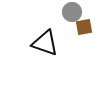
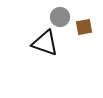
gray circle: moved 12 px left, 5 px down
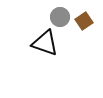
brown square: moved 6 px up; rotated 24 degrees counterclockwise
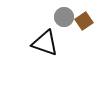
gray circle: moved 4 px right
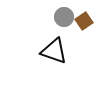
black triangle: moved 9 px right, 8 px down
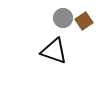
gray circle: moved 1 px left, 1 px down
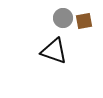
brown square: rotated 24 degrees clockwise
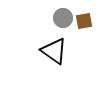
black triangle: rotated 16 degrees clockwise
